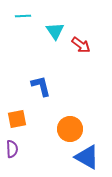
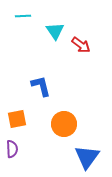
orange circle: moved 6 px left, 5 px up
blue triangle: rotated 36 degrees clockwise
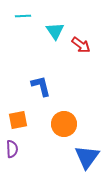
orange square: moved 1 px right, 1 px down
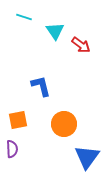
cyan line: moved 1 px right, 1 px down; rotated 21 degrees clockwise
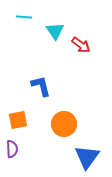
cyan line: rotated 14 degrees counterclockwise
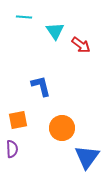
orange circle: moved 2 px left, 4 px down
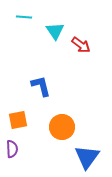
orange circle: moved 1 px up
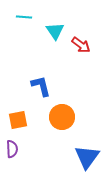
orange circle: moved 10 px up
